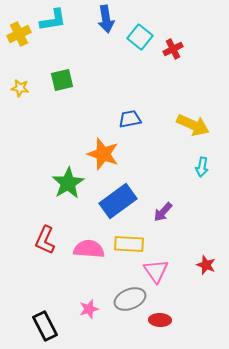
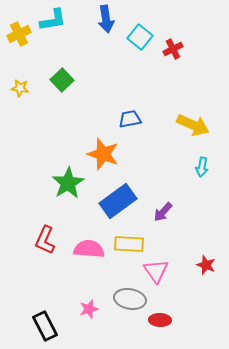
green square: rotated 30 degrees counterclockwise
gray ellipse: rotated 32 degrees clockwise
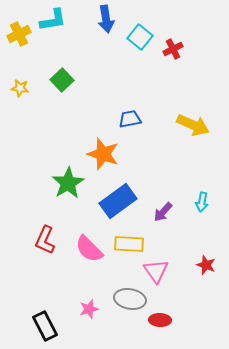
cyan arrow: moved 35 px down
pink semicircle: rotated 140 degrees counterclockwise
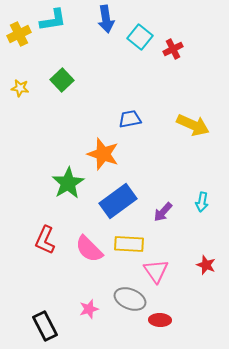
gray ellipse: rotated 12 degrees clockwise
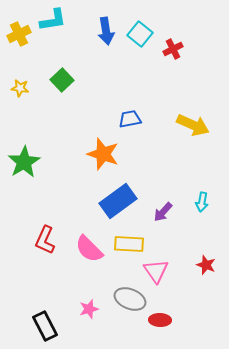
blue arrow: moved 12 px down
cyan square: moved 3 px up
green star: moved 44 px left, 21 px up
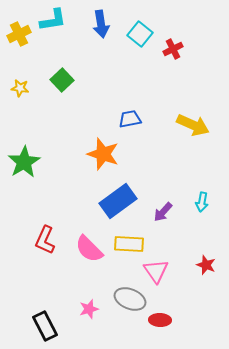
blue arrow: moved 5 px left, 7 px up
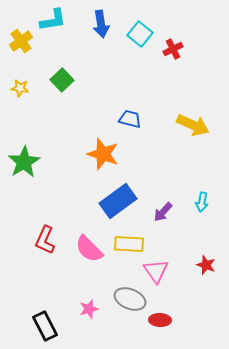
yellow cross: moved 2 px right, 7 px down; rotated 10 degrees counterclockwise
blue trapezoid: rotated 25 degrees clockwise
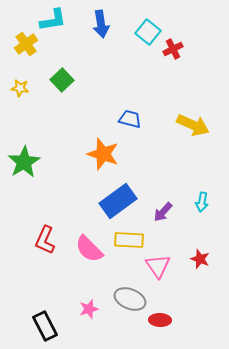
cyan square: moved 8 px right, 2 px up
yellow cross: moved 5 px right, 3 px down
yellow rectangle: moved 4 px up
red star: moved 6 px left, 6 px up
pink triangle: moved 2 px right, 5 px up
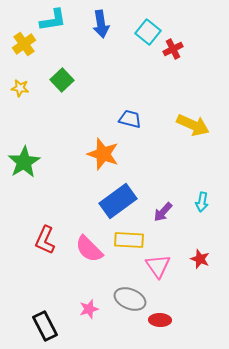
yellow cross: moved 2 px left
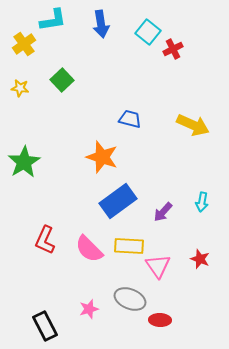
orange star: moved 1 px left, 3 px down
yellow rectangle: moved 6 px down
